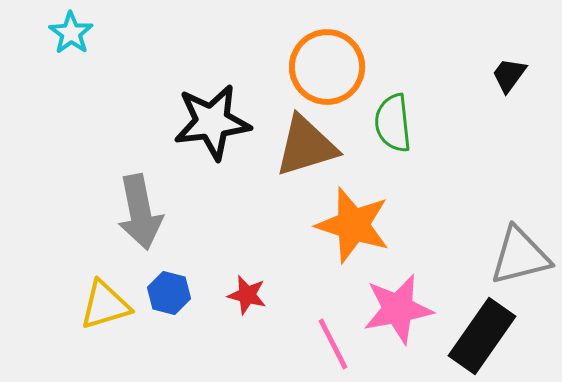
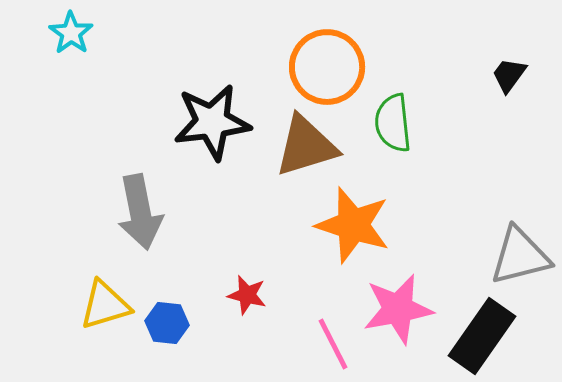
blue hexagon: moved 2 px left, 30 px down; rotated 9 degrees counterclockwise
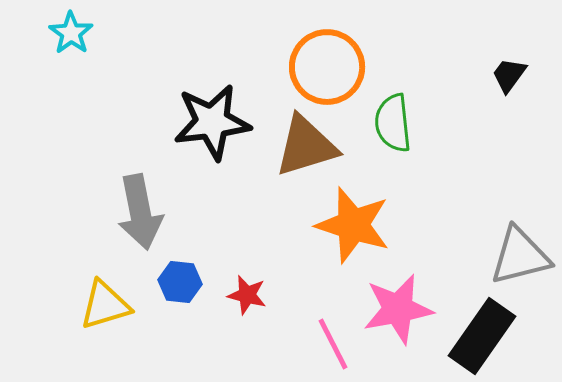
blue hexagon: moved 13 px right, 41 px up
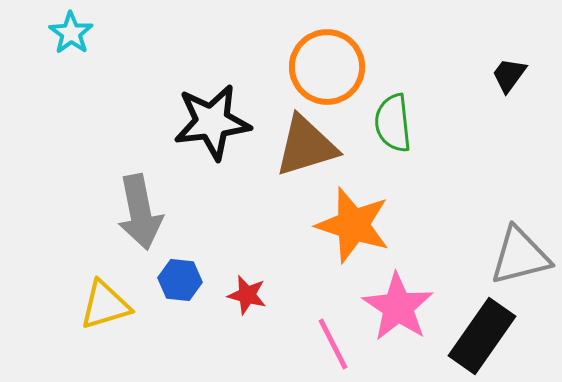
blue hexagon: moved 2 px up
pink star: moved 2 px up; rotated 28 degrees counterclockwise
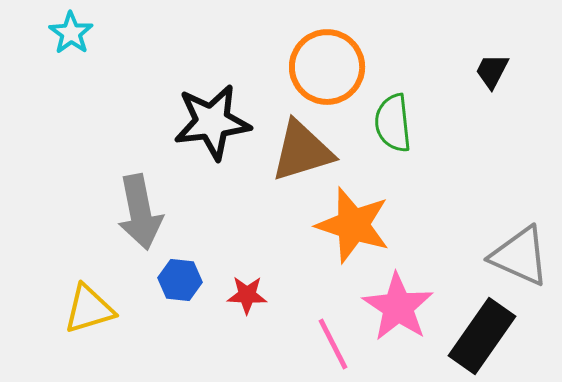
black trapezoid: moved 17 px left, 4 px up; rotated 9 degrees counterclockwise
brown triangle: moved 4 px left, 5 px down
gray triangle: rotated 38 degrees clockwise
red star: rotated 12 degrees counterclockwise
yellow triangle: moved 16 px left, 4 px down
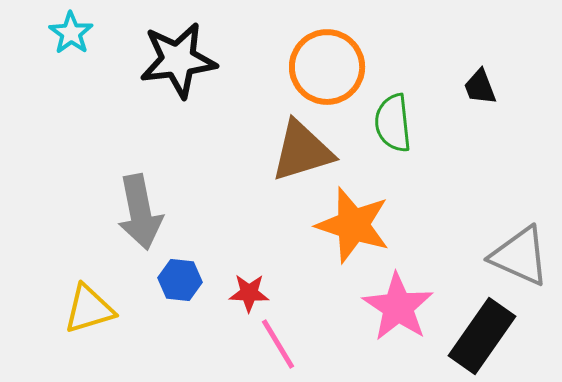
black trapezoid: moved 12 px left, 16 px down; rotated 48 degrees counterclockwise
black star: moved 34 px left, 62 px up
red star: moved 2 px right, 2 px up
pink line: moved 55 px left; rotated 4 degrees counterclockwise
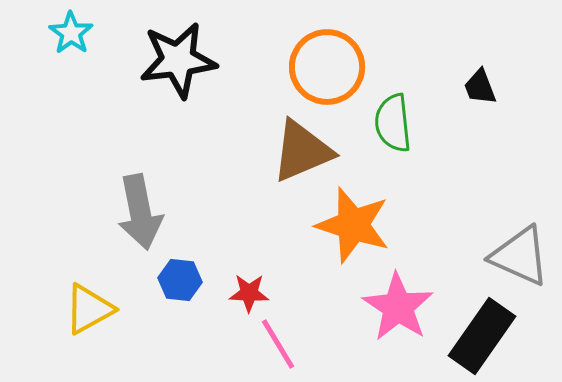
brown triangle: rotated 6 degrees counterclockwise
yellow triangle: rotated 12 degrees counterclockwise
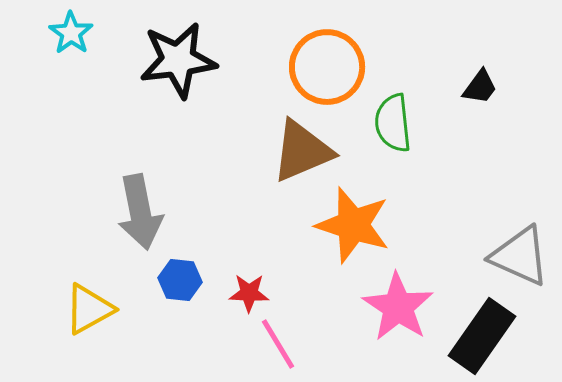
black trapezoid: rotated 123 degrees counterclockwise
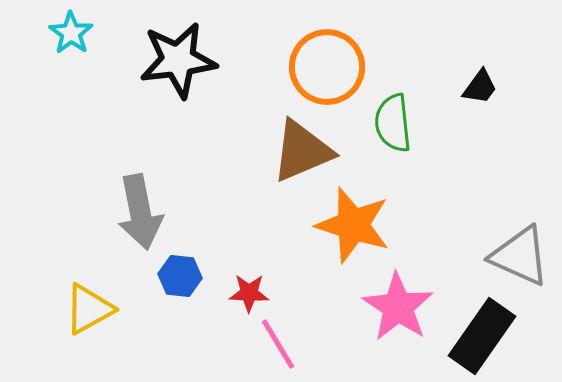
blue hexagon: moved 4 px up
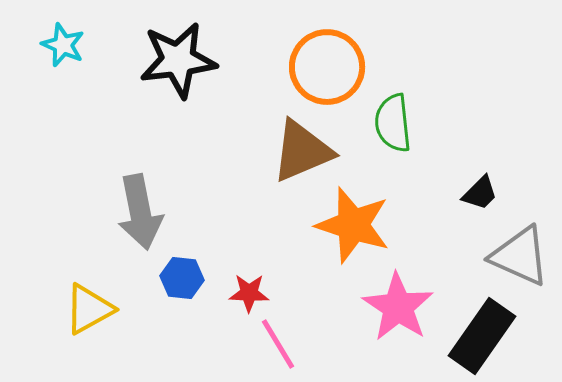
cyan star: moved 8 px left, 12 px down; rotated 12 degrees counterclockwise
black trapezoid: moved 106 px down; rotated 9 degrees clockwise
blue hexagon: moved 2 px right, 2 px down
